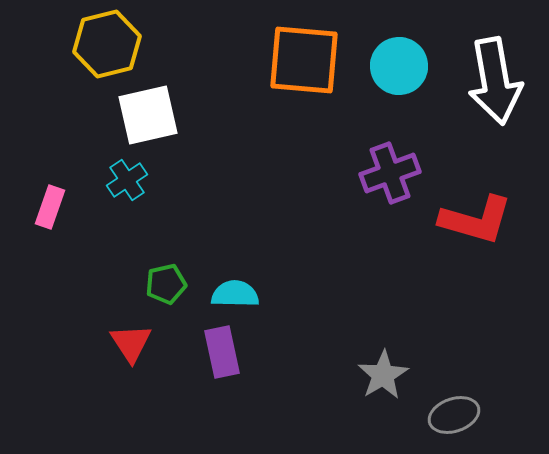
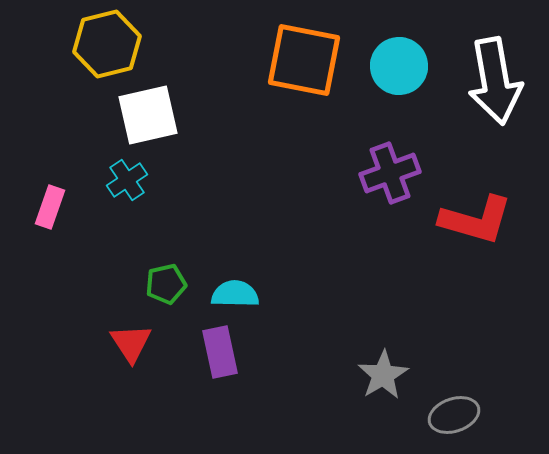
orange square: rotated 6 degrees clockwise
purple rectangle: moved 2 px left
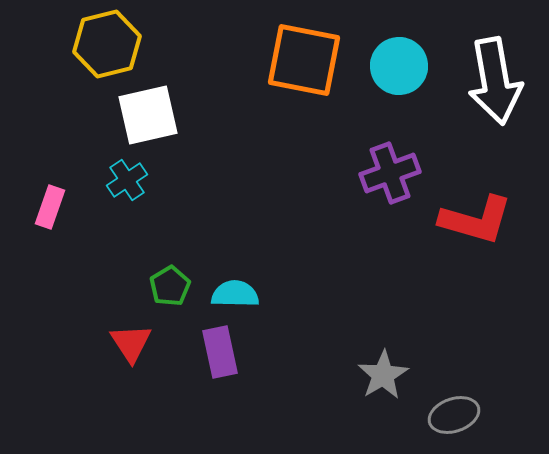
green pentagon: moved 4 px right, 2 px down; rotated 18 degrees counterclockwise
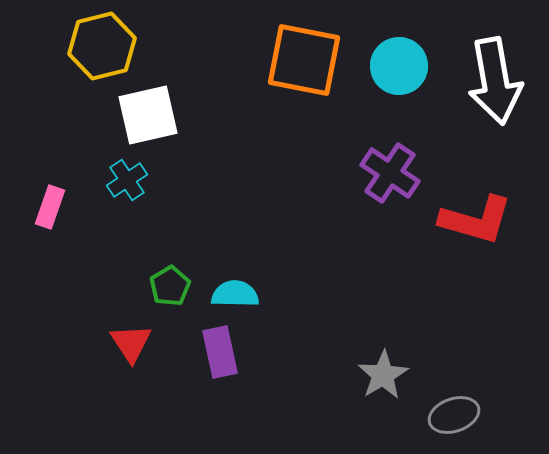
yellow hexagon: moved 5 px left, 2 px down
purple cross: rotated 36 degrees counterclockwise
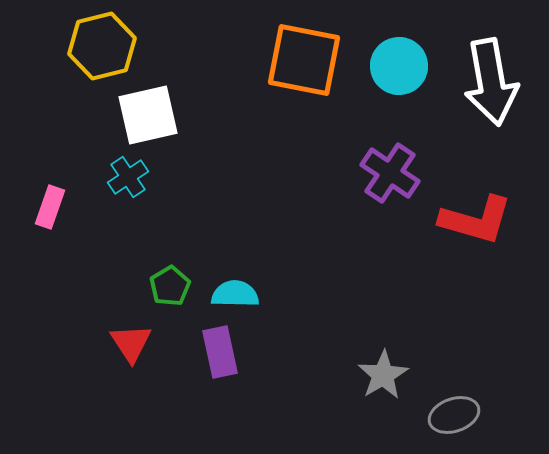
white arrow: moved 4 px left, 1 px down
cyan cross: moved 1 px right, 3 px up
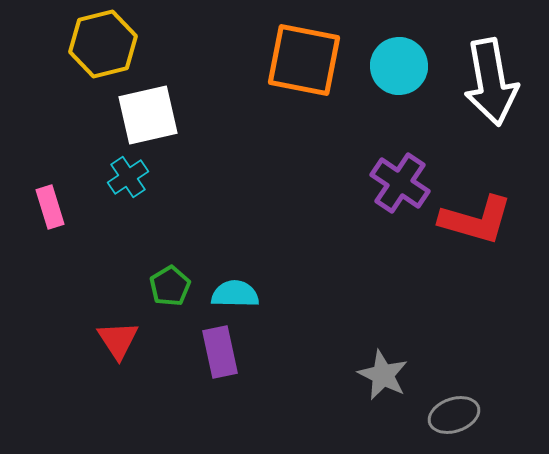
yellow hexagon: moved 1 px right, 2 px up
purple cross: moved 10 px right, 10 px down
pink rectangle: rotated 36 degrees counterclockwise
red triangle: moved 13 px left, 3 px up
gray star: rotated 15 degrees counterclockwise
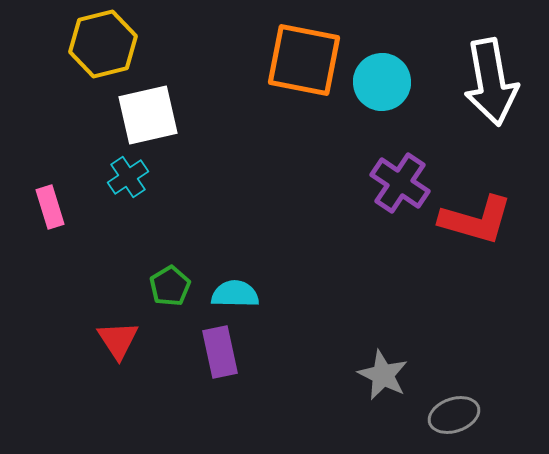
cyan circle: moved 17 px left, 16 px down
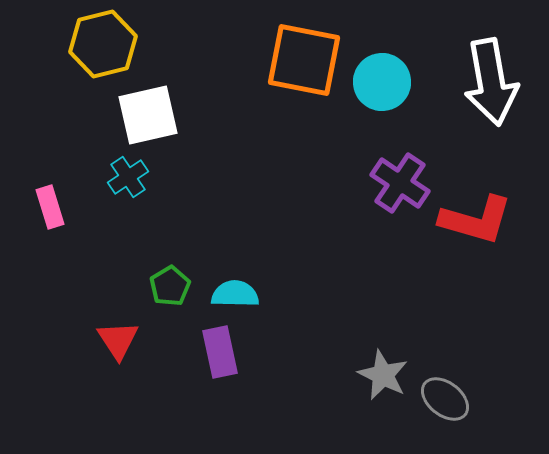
gray ellipse: moved 9 px left, 16 px up; rotated 57 degrees clockwise
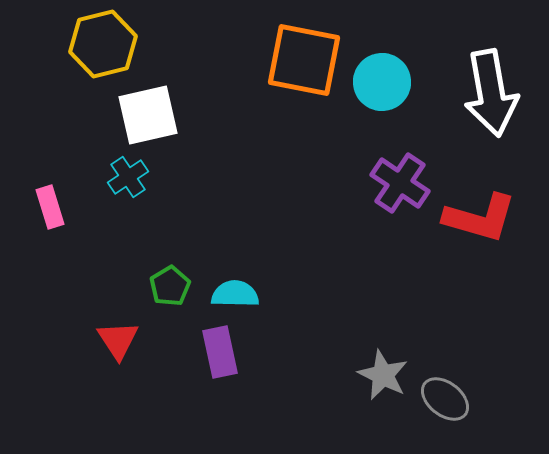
white arrow: moved 11 px down
red L-shape: moved 4 px right, 2 px up
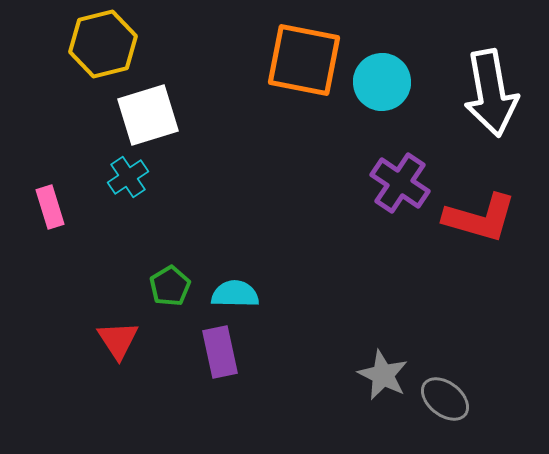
white square: rotated 4 degrees counterclockwise
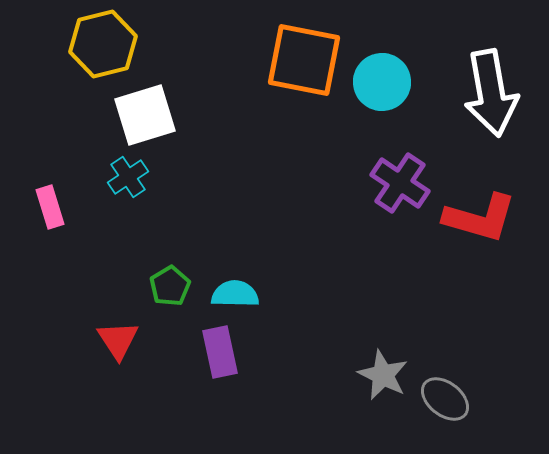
white square: moved 3 px left
